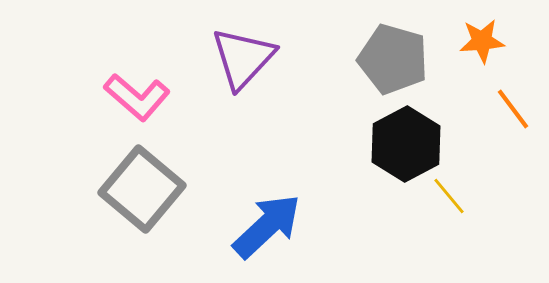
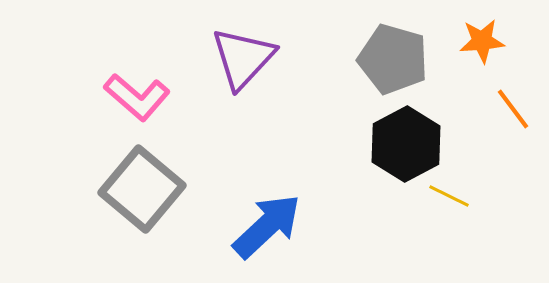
yellow line: rotated 24 degrees counterclockwise
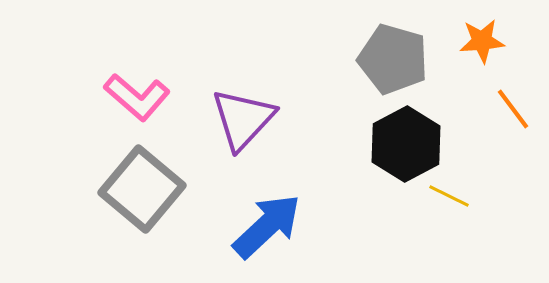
purple triangle: moved 61 px down
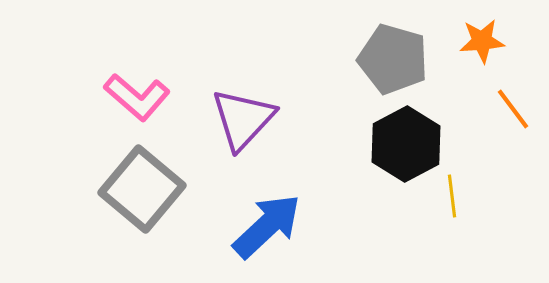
yellow line: moved 3 px right; rotated 57 degrees clockwise
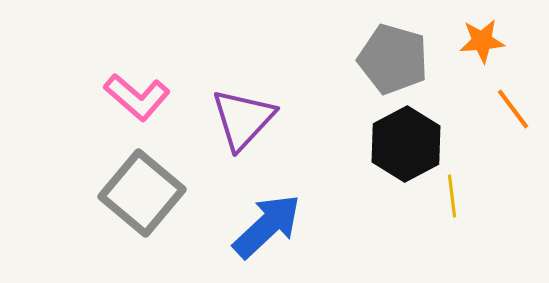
gray square: moved 4 px down
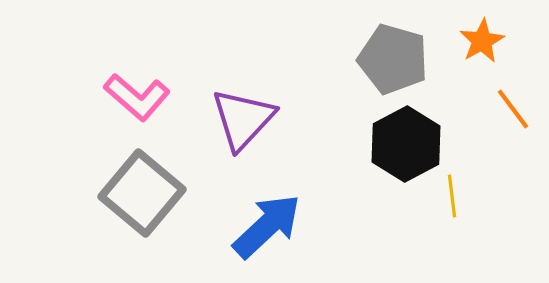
orange star: rotated 24 degrees counterclockwise
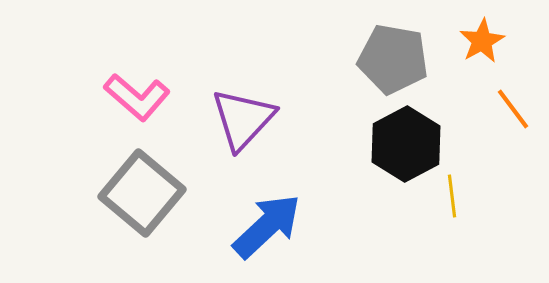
gray pentagon: rotated 6 degrees counterclockwise
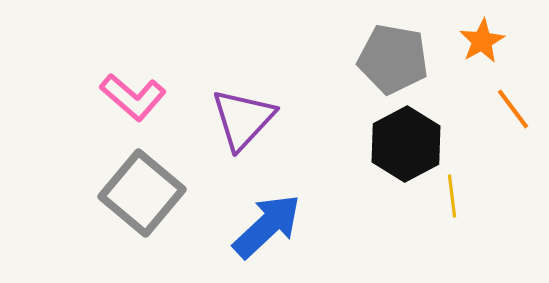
pink L-shape: moved 4 px left
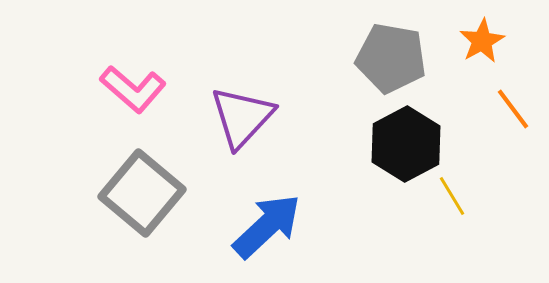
gray pentagon: moved 2 px left, 1 px up
pink L-shape: moved 8 px up
purple triangle: moved 1 px left, 2 px up
yellow line: rotated 24 degrees counterclockwise
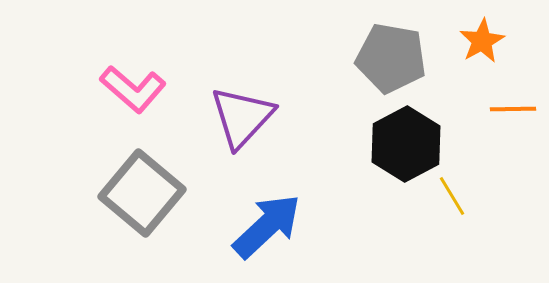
orange line: rotated 54 degrees counterclockwise
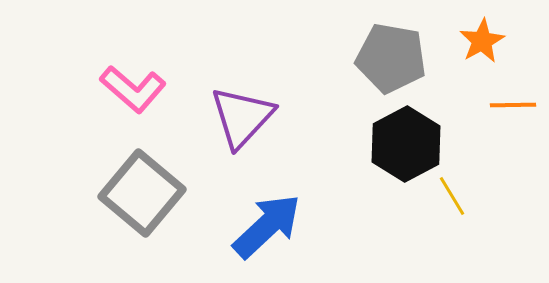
orange line: moved 4 px up
